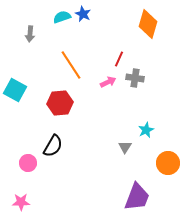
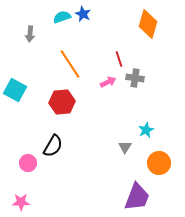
red line: rotated 42 degrees counterclockwise
orange line: moved 1 px left, 1 px up
red hexagon: moved 2 px right, 1 px up
orange circle: moved 9 px left
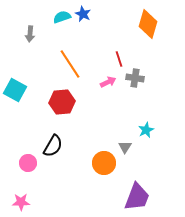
orange circle: moved 55 px left
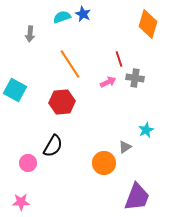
gray triangle: rotated 24 degrees clockwise
